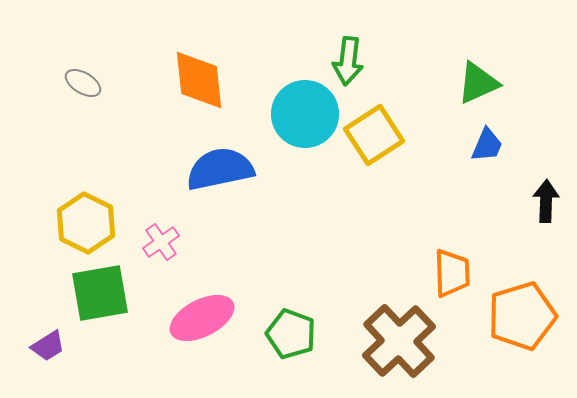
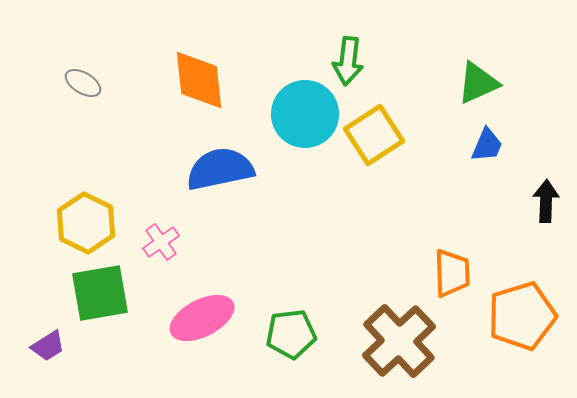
green pentagon: rotated 27 degrees counterclockwise
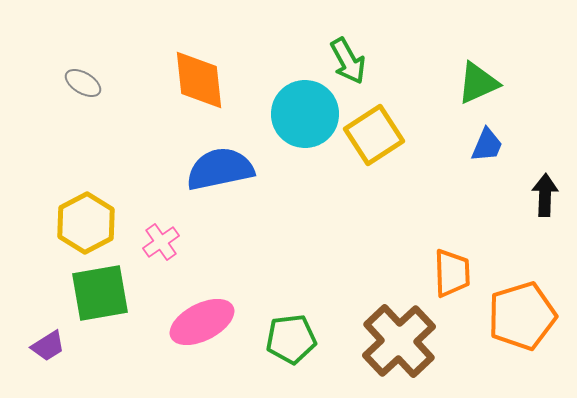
green arrow: rotated 36 degrees counterclockwise
black arrow: moved 1 px left, 6 px up
yellow hexagon: rotated 6 degrees clockwise
pink ellipse: moved 4 px down
green pentagon: moved 5 px down
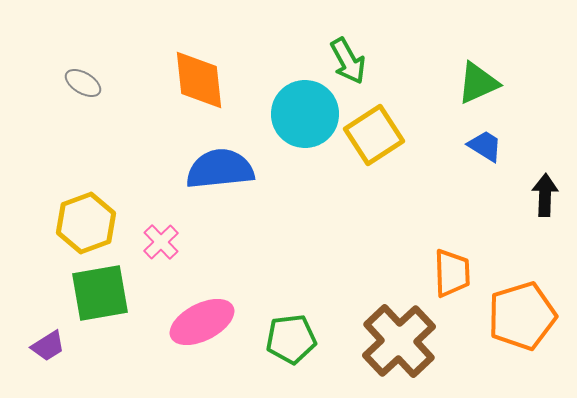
blue trapezoid: moved 2 px left, 1 px down; rotated 81 degrees counterclockwise
blue semicircle: rotated 6 degrees clockwise
yellow hexagon: rotated 8 degrees clockwise
pink cross: rotated 9 degrees counterclockwise
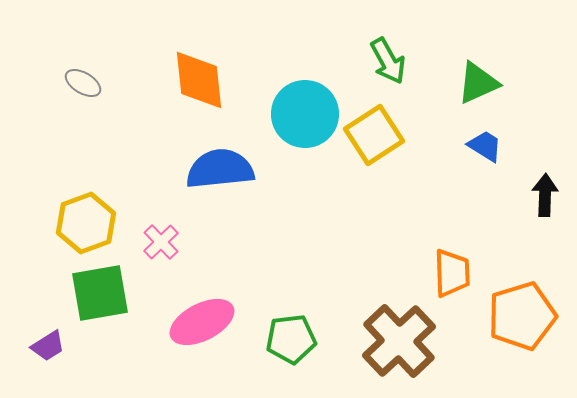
green arrow: moved 40 px right
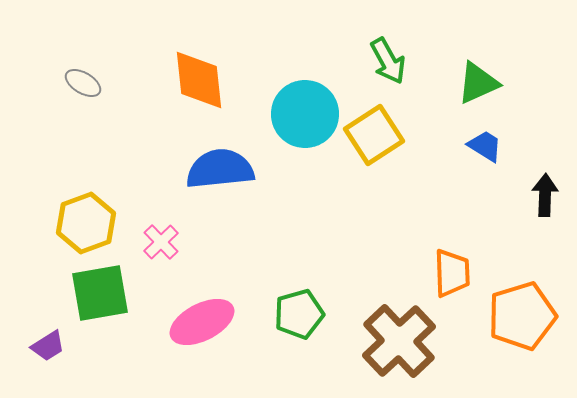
green pentagon: moved 8 px right, 25 px up; rotated 9 degrees counterclockwise
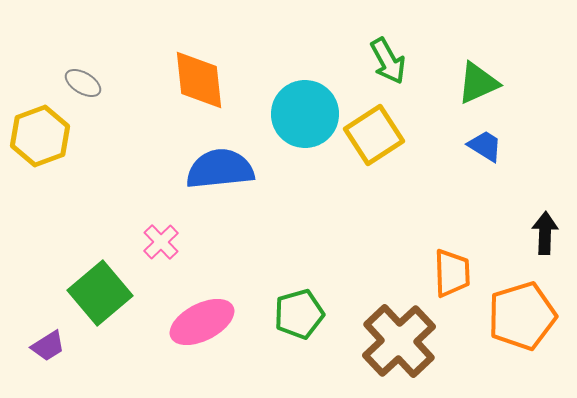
black arrow: moved 38 px down
yellow hexagon: moved 46 px left, 87 px up
green square: rotated 30 degrees counterclockwise
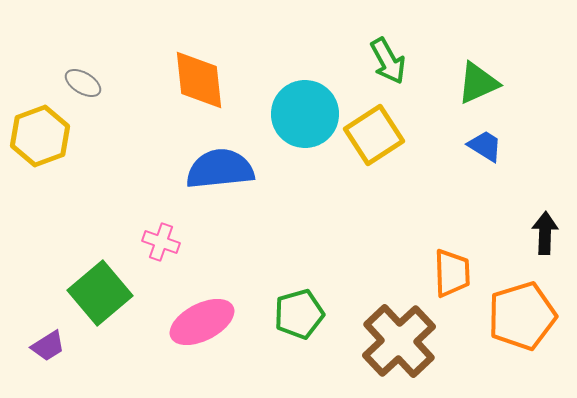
pink cross: rotated 27 degrees counterclockwise
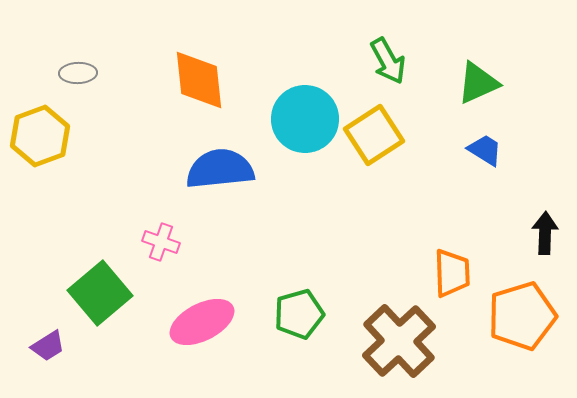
gray ellipse: moved 5 px left, 10 px up; rotated 33 degrees counterclockwise
cyan circle: moved 5 px down
blue trapezoid: moved 4 px down
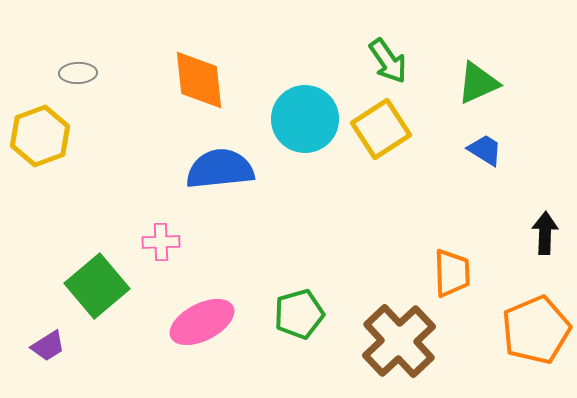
green arrow: rotated 6 degrees counterclockwise
yellow square: moved 7 px right, 6 px up
pink cross: rotated 21 degrees counterclockwise
green square: moved 3 px left, 7 px up
orange pentagon: moved 14 px right, 14 px down; rotated 6 degrees counterclockwise
